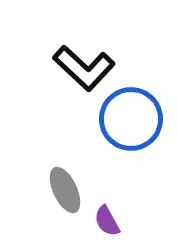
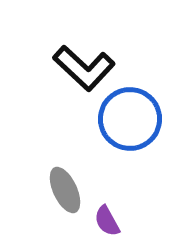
blue circle: moved 1 px left
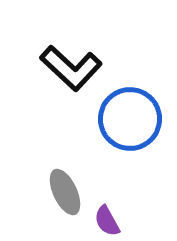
black L-shape: moved 13 px left
gray ellipse: moved 2 px down
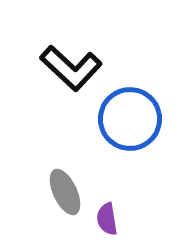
purple semicircle: moved 2 px up; rotated 20 degrees clockwise
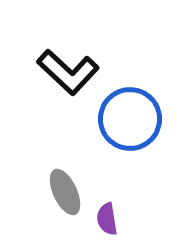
black L-shape: moved 3 px left, 4 px down
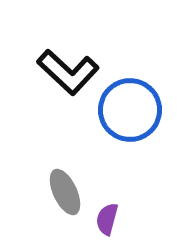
blue circle: moved 9 px up
purple semicircle: rotated 24 degrees clockwise
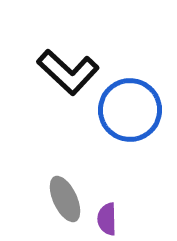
gray ellipse: moved 7 px down
purple semicircle: rotated 16 degrees counterclockwise
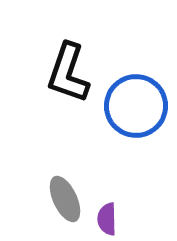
black L-shape: moved 1 px down; rotated 66 degrees clockwise
blue circle: moved 6 px right, 4 px up
